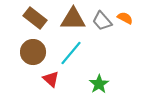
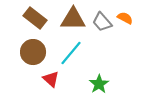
gray trapezoid: moved 1 px down
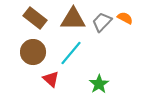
gray trapezoid: rotated 85 degrees clockwise
